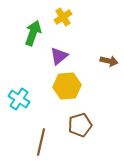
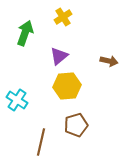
green arrow: moved 8 px left
cyan cross: moved 2 px left, 1 px down
brown pentagon: moved 4 px left
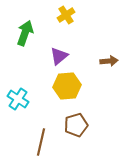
yellow cross: moved 3 px right, 2 px up
brown arrow: rotated 18 degrees counterclockwise
cyan cross: moved 1 px right, 1 px up
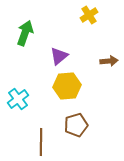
yellow cross: moved 23 px right
cyan cross: rotated 20 degrees clockwise
brown line: rotated 12 degrees counterclockwise
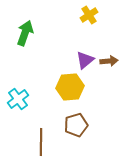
purple triangle: moved 26 px right, 4 px down
yellow hexagon: moved 3 px right, 1 px down
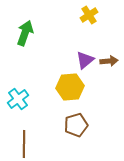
brown line: moved 17 px left, 2 px down
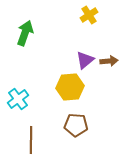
brown pentagon: rotated 20 degrees clockwise
brown line: moved 7 px right, 4 px up
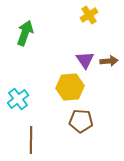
purple triangle: rotated 24 degrees counterclockwise
brown pentagon: moved 5 px right, 4 px up
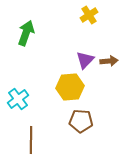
green arrow: moved 1 px right
purple triangle: rotated 18 degrees clockwise
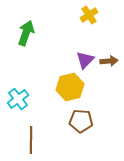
yellow hexagon: rotated 8 degrees counterclockwise
